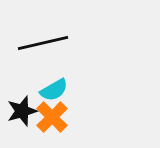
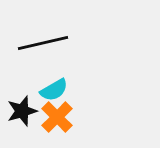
orange cross: moved 5 px right
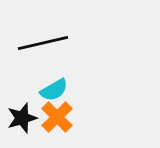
black star: moved 7 px down
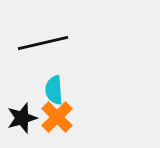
cyan semicircle: rotated 116 degrees clockwise
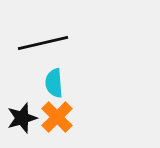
cyan semicircle: moved 7 px up
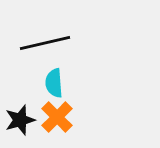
black line: moved 2 px right
black star: moved 2 px left, 2 px down
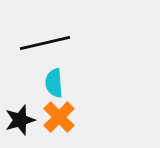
orange cross: moved 2 px right
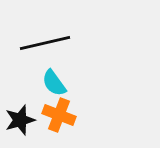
cyan semicircle: rotated 32 degrees counterclockwise
orange cross: moved 2 px up; rotated 24 degrees counterclockwise
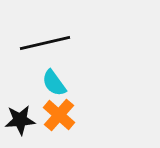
orange cross: rotated 20 degrees clockwise
black star: rotated 12 degrees clockwise
